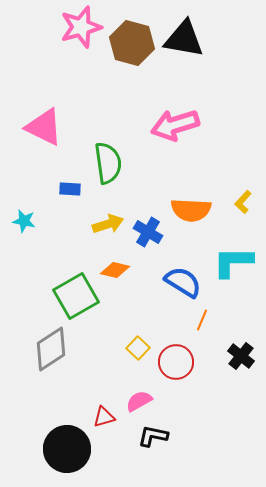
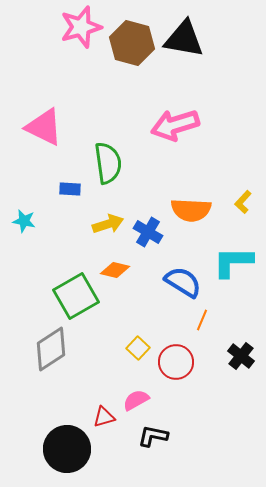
pink semicircle: moved 3 px left, 1 px up
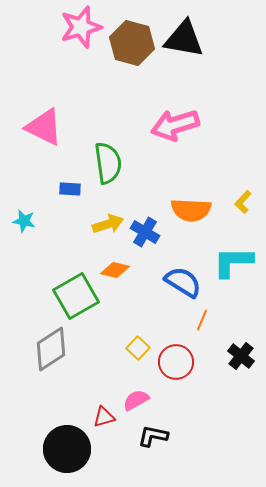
blue cross: moved 3 px left
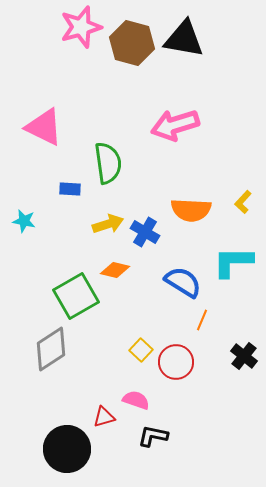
yellow square: moved 3 px right, 2 px down
black cross: moved 3 px right
pink semicircle: rotated 48 degrees clockwise
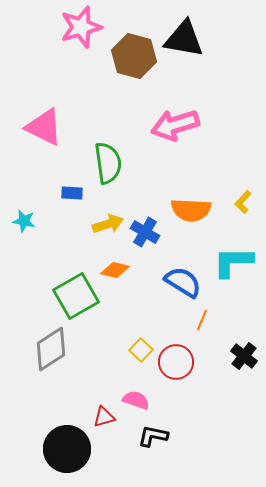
brown hexagon: moved 2 px right, 13 px down
blue rectangle: moved 2 px right, 4 px down
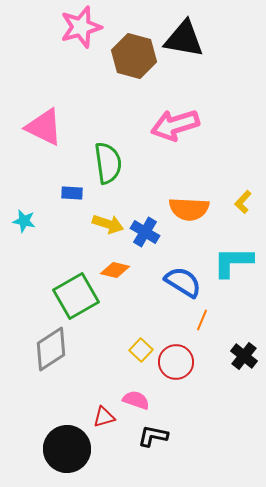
orange semicircle: moved 2 px left, 1 px up
yellow arrow: rotated 36 degrees clockwise
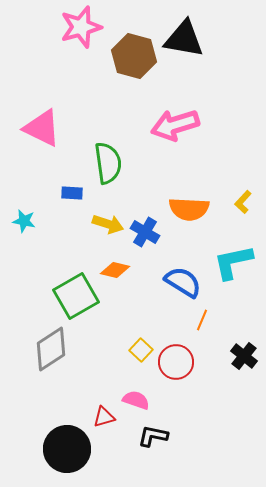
pink triangle: moved 2 px left, 1 px down
cyan L-shape: rotated 12 degrees counterclockwise
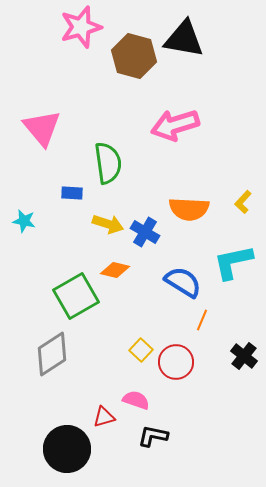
pink triangle: rotated 24 degrees clockwise
gray diamond: moved 1 px right, 5 px down
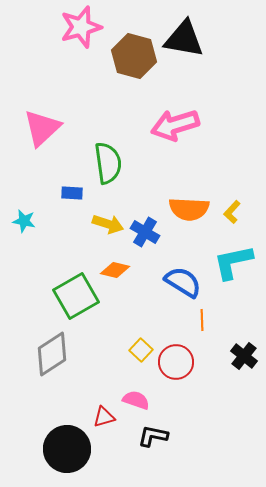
pink triangle: rotated 27 degrees clockwise
yellow L-shape: moved 11 px left, 10 px down
orange line: rotated 25 degrees counterclockwise
